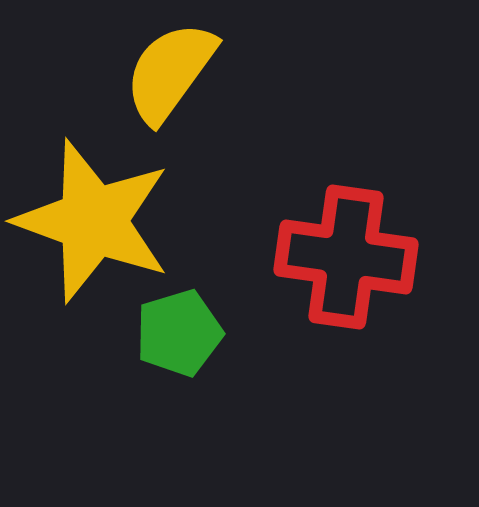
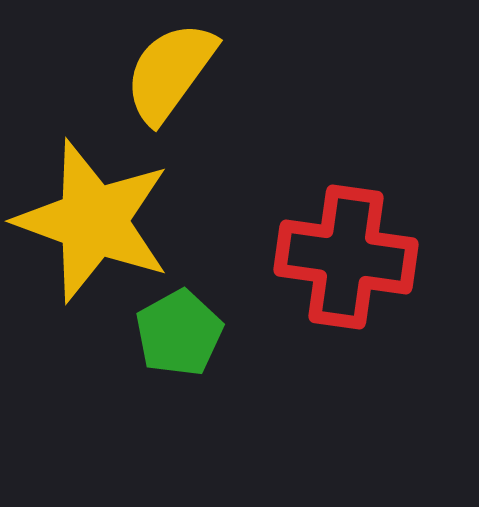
green pentagon: rotated 12 degrees counterclockwise
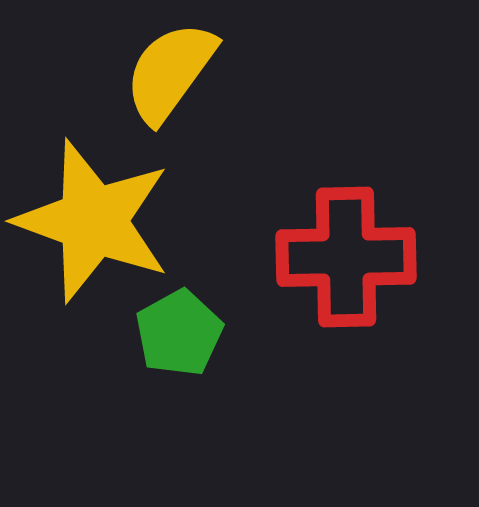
red cross: rotated 9 degrees counterclockwise
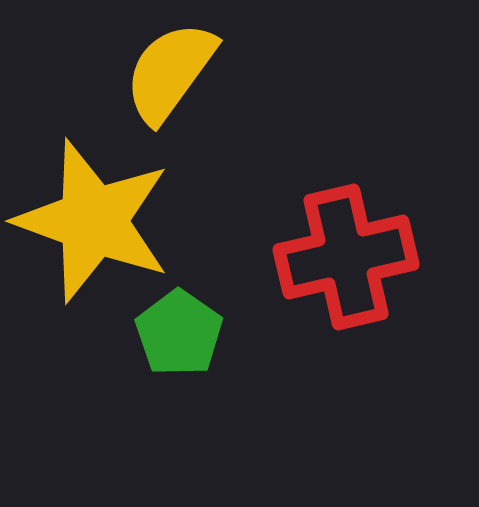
red cross: rotated 12 degrees counterclockwise
green pentagon: rotated 8 degrees counterclockwise
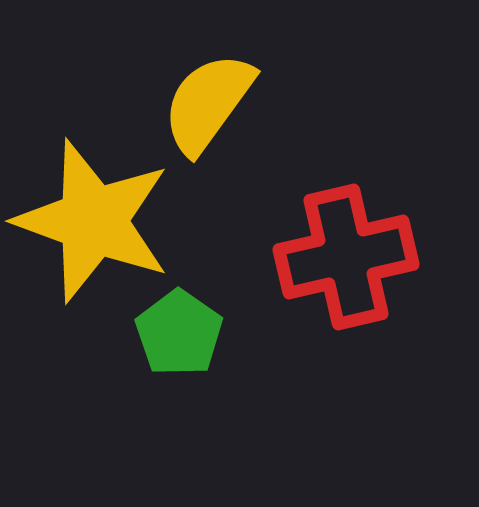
yellow semicircle: moved 38 px right, 31 px down
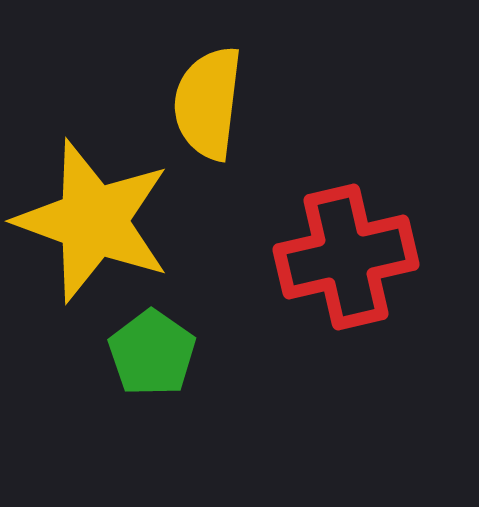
yellow semicircle: rotated 29 degrees counterclockwise
green pentagon: moved 27 px left, 20 px down
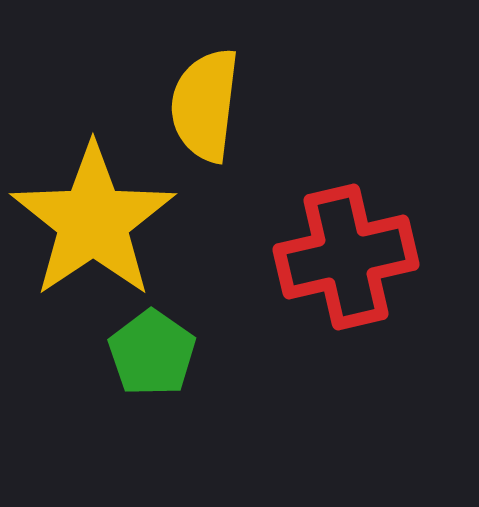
yellow semicircle: moved 3 px left, 2 px down
yellow star: rotated 18 degrees clockwise
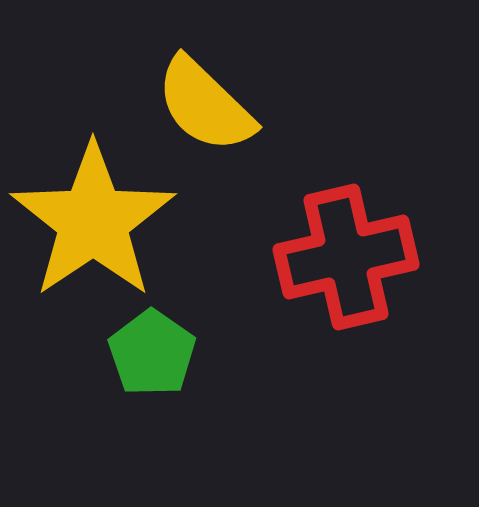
yellow semicircle: rotated 53 degrees counterclockwise
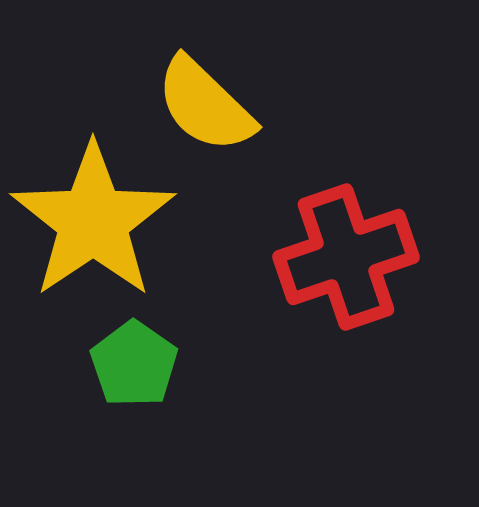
red cross: rotated 6 degrees counterclockwise
green pentagon: moved 18 px left, 11 px down
